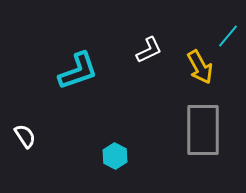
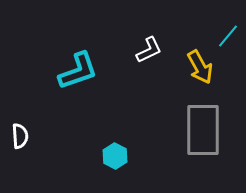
white semicircle: moved 5 px left; rotated 30 degrees clockwise
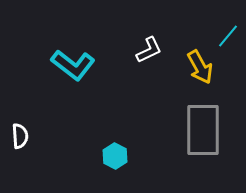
cyan L-shape: moved 5 px left, 6 px up; rotated 57 degrees clockwise
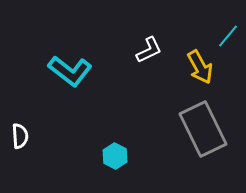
cyan L-shape: moved 3 px left, 6 px down
gray rectangle: moved 1 px up; rotated 26 degrees counterclockwise
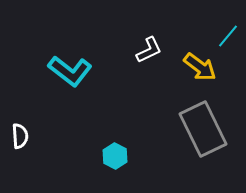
yellow arrow: rotated 24 degrees counterclockwise
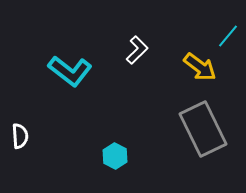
white L-shape: moved 12 px left; rotated 20 degrees counterclockwise
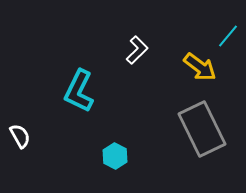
cyan L-shape: moved 9 px right, 20 px down; rotated 78 degrees clockwise
gray rectangle: moved 1 px left
white semicircle: rotated 25 degrees counterclockwise
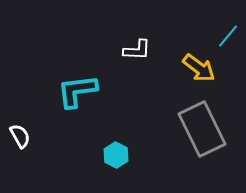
white L-shape: rotated 48 degrees clockwise
yellow arrow: moved 1 px left, 1 px down
cyan L-shape: moved 2 px left; rotated 57 degrees clockwise
cyan hexagon: moved 1 px right, 1 px up
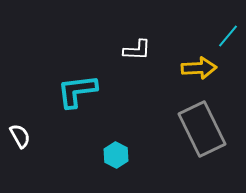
yellow arrow: rotated 40 degrees counterclockwise
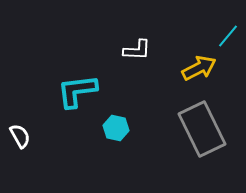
yellow arrow: rotated 24 degrees counterclockwise
cyan hexagon: moved 27 px up; rotated 15 degrees counterclockwise
